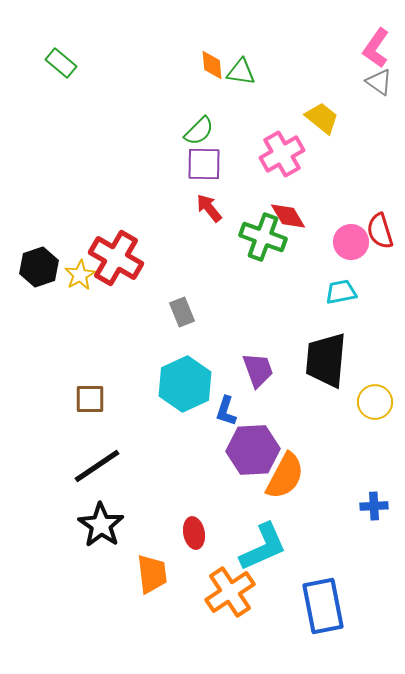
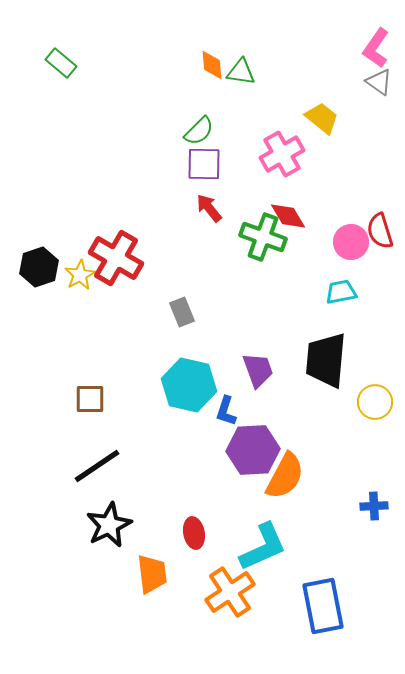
cyan hexagon: moved 4 px right, 1 px down; rotated 22 degrees counterclockwise
black star: moved 8 px right; rotated 12 degrees clockwise
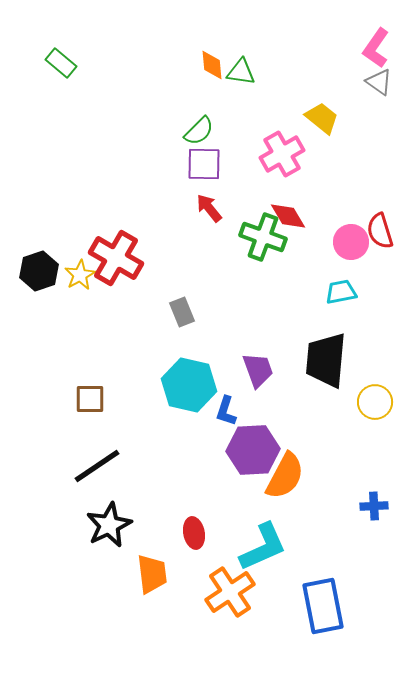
black hexagon: moved 4 px down
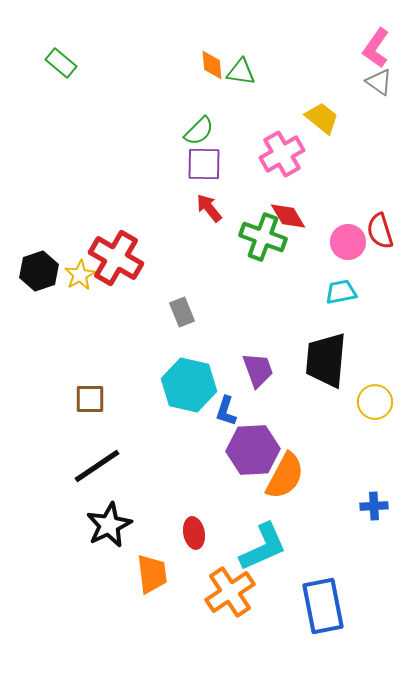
pink circle: moved 3 px left
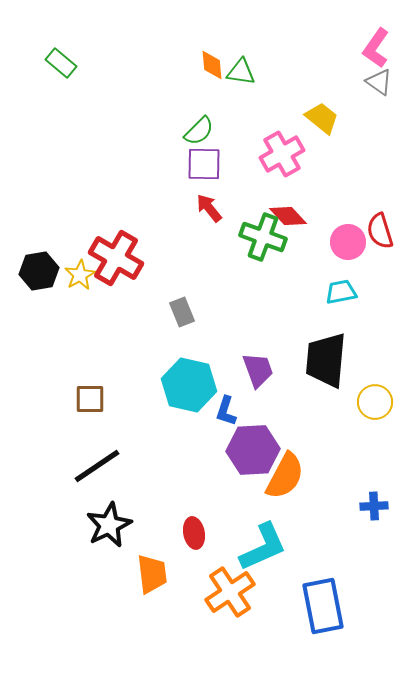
red diamond: rotated 12 degrees counterclockwise
black hexagon: rotated 9 degrees clockwise
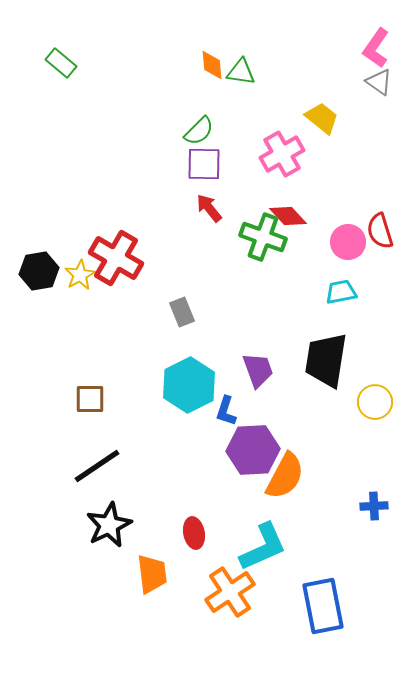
black trapezoid: rotated 4 degrees clockwise
cyan hexagon: rotated 20 degrees clockwise
